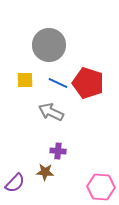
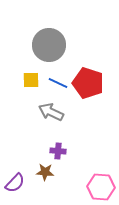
yellow square: moved 6 px right
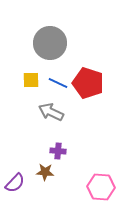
gray circle: moved 1 px right, 2 px up
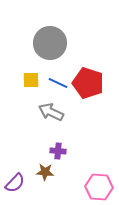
pink hexagon: moved 2 px left
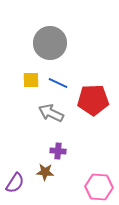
red pentagon: moved 5 px right, 17 px down; rotated 20 degrees counterclockwise
gray arrow: moved 1 px down
purple semicircle: rotated 10 degrees counterclockwise
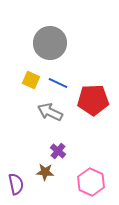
yellow square: rotated 24 degrees clockwise
gray arrow: moved 1 px left, 1 px up
purple cross: rotated 35 degrees clockwise
purple semicircle: moved 1 px right, 1 px down; rotated 45 degrees counterclockwise
pink hexagon: moved 8 px left, 5 px up; rotated 20 degrees clockwise
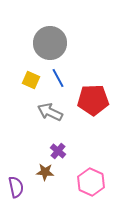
blue line: moved 5 px up; rotated 36 degrees clockwise
purple semicircle: moved 3 px down
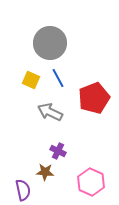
red pentagon: moved 1 px right, 2 px up; rotated 20 degrees counterclockwise
purple cross: rotated 14 degrees counterclockwise
purple semicircle: moved 7 px right, 3 px down
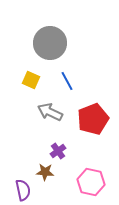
blue line: moved 9 px right, 3 px down
red pentagon: moved 1 px left, 21 px down
purple cross: rotated 28 degrees clockwise
pink hexagon: rotated 12 degrees counterclockwise
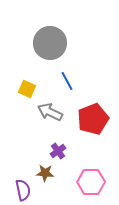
yellow square: moved 4 px left, 9 px down
brown star: moved 1 px down
pink hexagon: rotated 12 degrees counterclockwise
